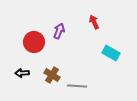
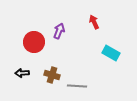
brown cross: rotated 14 degrees counterclockwise
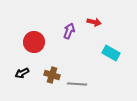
red arrow: rotated 128 degrees clockwise
purple arrow: moved 10 px right
black arrow: rotated 24 degrees counterclockwise
gray line: moved 2 px up
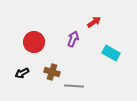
red arrow: rotated 48 degrees counterclockwise
purple arrow: moved 4 px right, 8 px down
brown cross: moved 3 px up
gray line: moved 3 px left, 2 px down
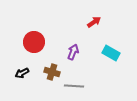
purple arrow: moved 13 px down
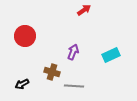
red arrow: moved 10 px left, 12 px up
red circle: moved 9 px left, 6 px up
cyan rectangle: moved 2 px down; rotated 54 degrees counterclockwise
black arrow: moved 11 px down
